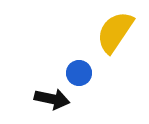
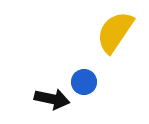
blue circle: moved 5 px right, 9 px down
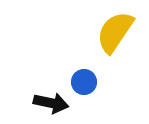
black arrow: moved 1 px left, 4 px down
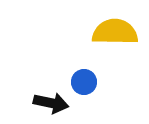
yellow semicircle: rotated 57 degrees clockwise
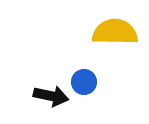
black arrow: moved 7 px up
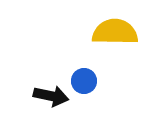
blue circle: moved 1 px up
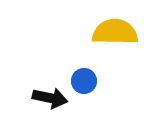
black arrow: moved 1 px left, 2 px down
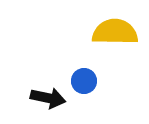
black arrow: moved 2 px left
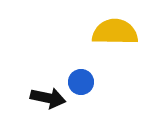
blue circle: moved 3 px left, 1 px down
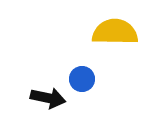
blue circle: moved 1 px right, 3 px up
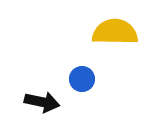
black arrow: moved 6 px left, 4 px down
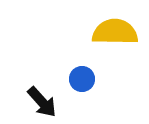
black arrow: rotated 36 degrees clockwise
